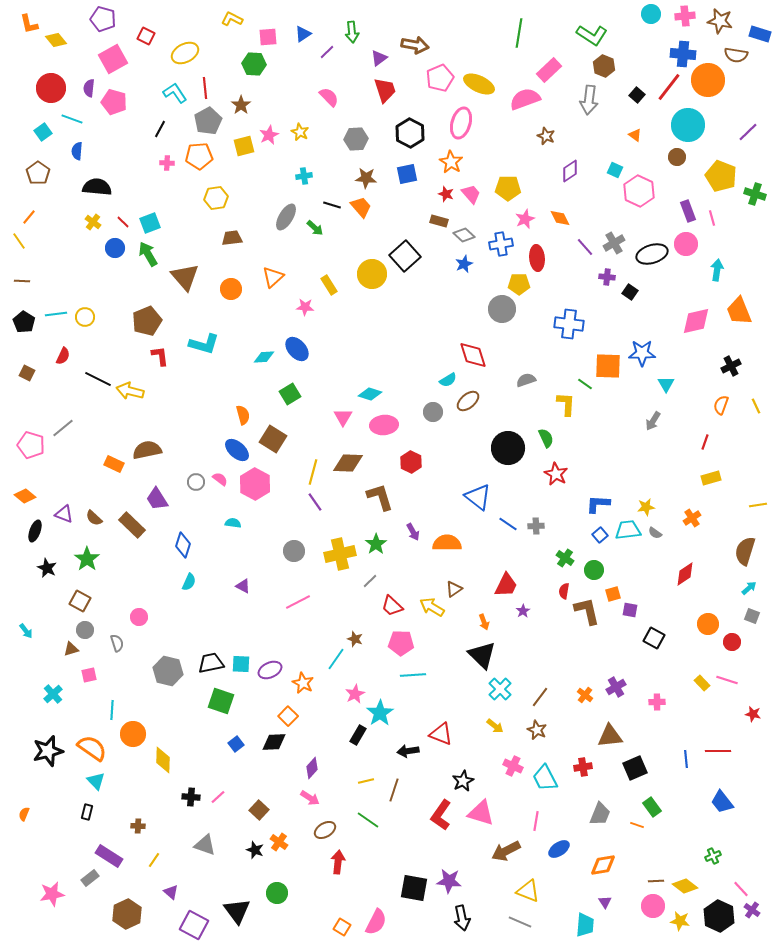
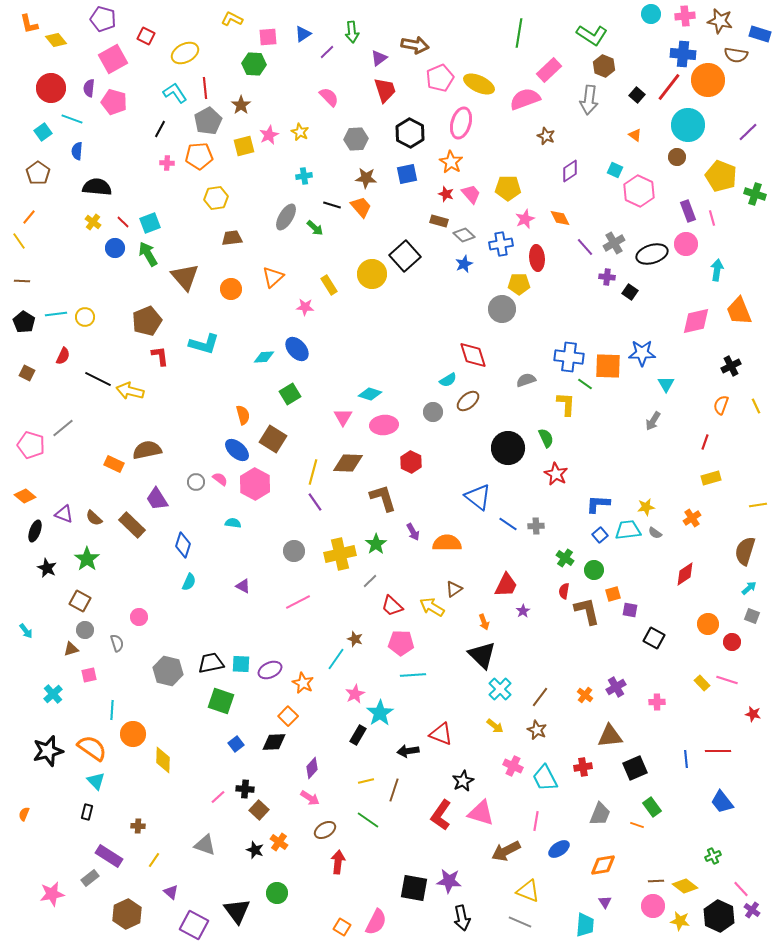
blue cross at (569, 324): moved 33 px down
brown L-shape at (380, 497): moved 3 px right, 1 px down
black cross at (191, 797): moved 54 px right, 8 px up
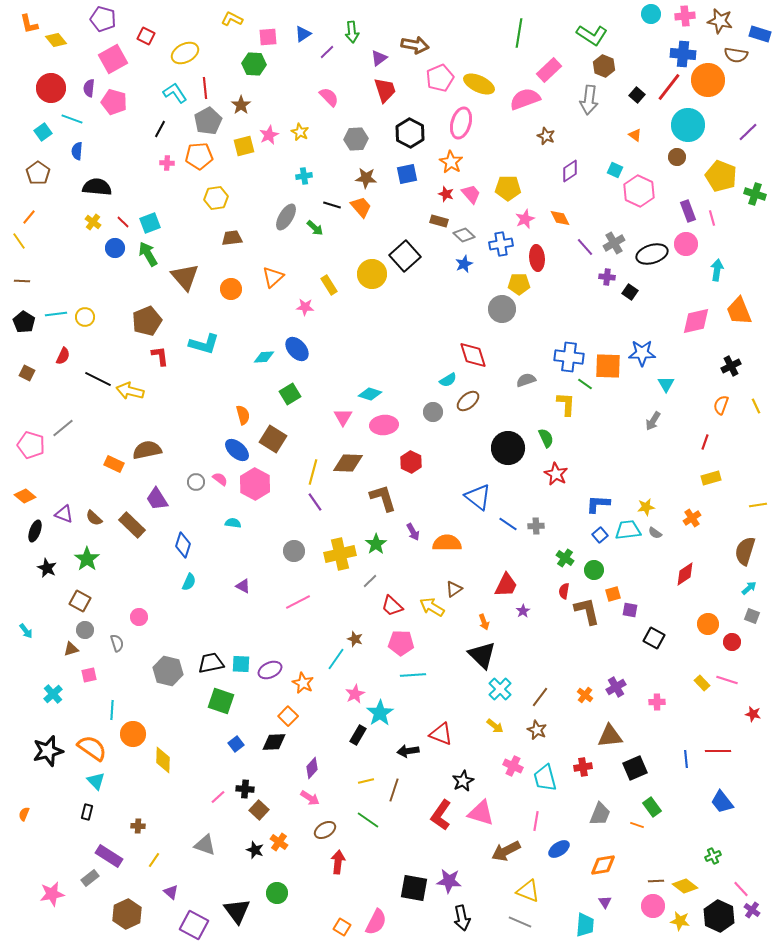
cyan trapezoid at (545, 778): rotated 12 degrees clockwise
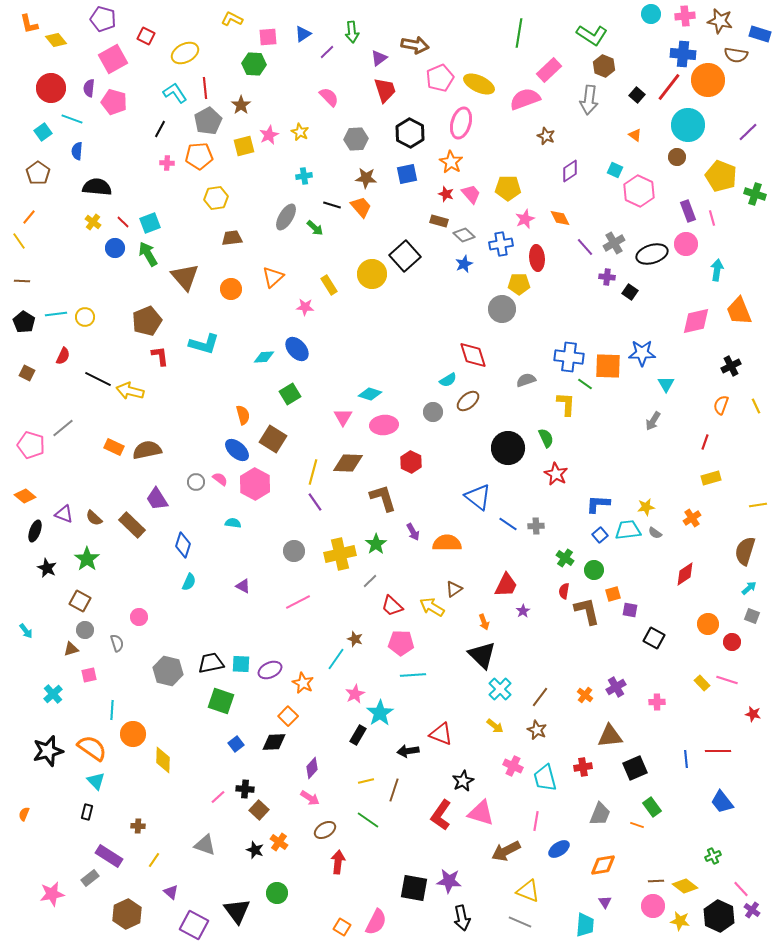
orange rectangle at (114, 464): moved 17 px up
